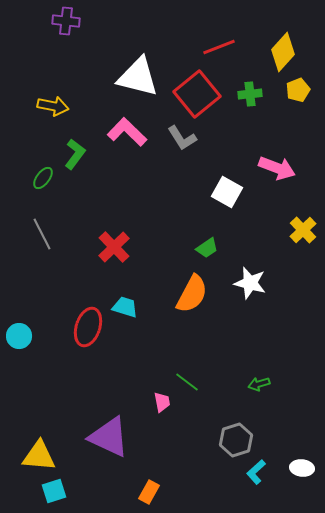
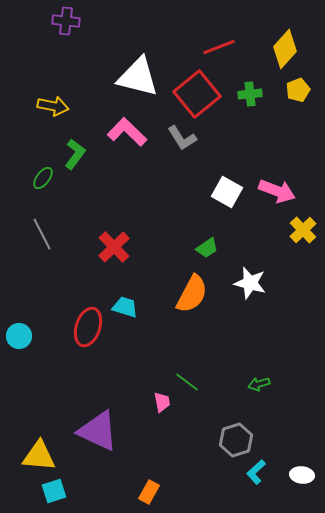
yellow diamond: moved 2 px right, 3 px up
pink arrow: moved 23 px down
purple triangle: moved 11 px left, 6 px up
white ellipse: moved 7 px down
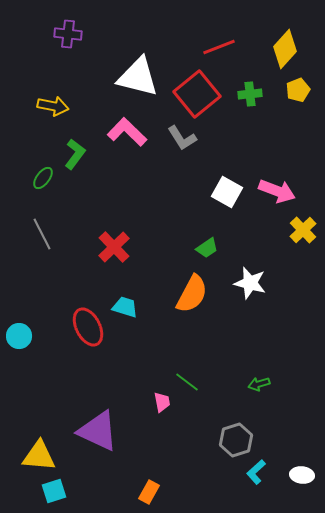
purple cross: moved 2 px right, 13 px down
red ellipse: rotated 45 degrees counterclockwise
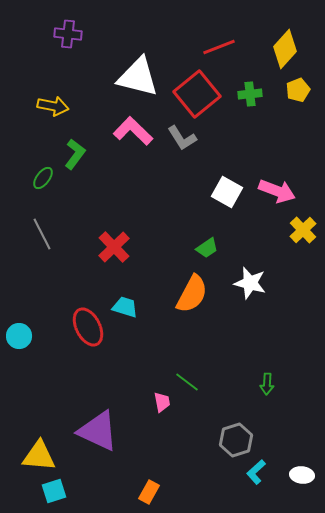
pink L-shape: moved 6 px right, 1 px up
green arrow: moved 8 px right; rotated 70 degrees counterclockwise
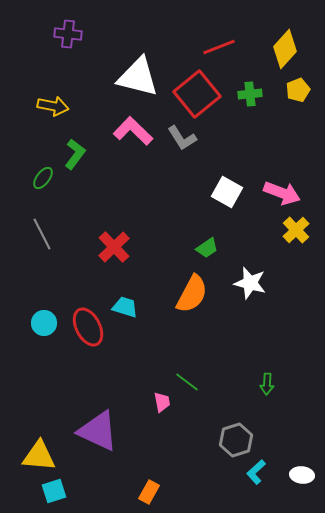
pink arrow: moved 5 px right, 2 px down
yellow cross: moved 7 px left
cyan circle: moved 25 px right, 13 px up
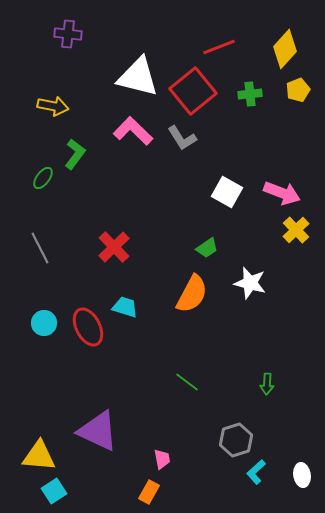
red square: moved 4 px left, 3 px up
gray line: moved 2 px left, 14 px down
pink trapezoid: moved 57 px down
white ellipse: rotated 75 degrees clockwise
cyan square: rotated 15 degrees counterclockwise
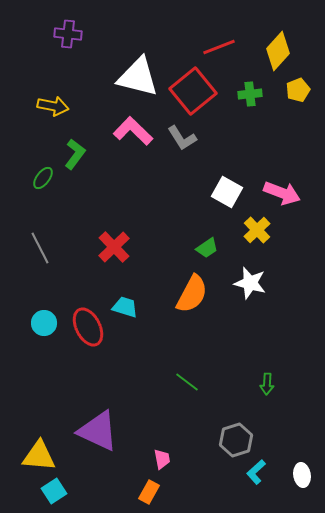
yellow diamond: moved 7 px left, 2 px down
yellow cross: moved 39 px left
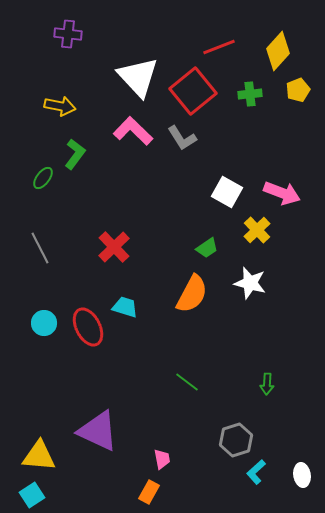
white triangle: rotated 33 degrees clockwise
yellow arrow: moved 7 px right
cyan square: moved 22 px left, 4 px down
